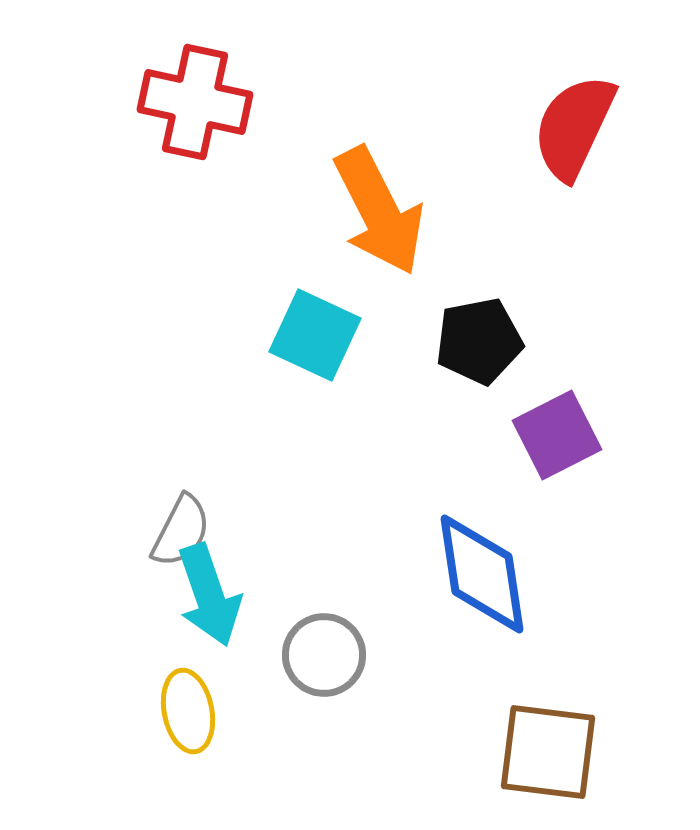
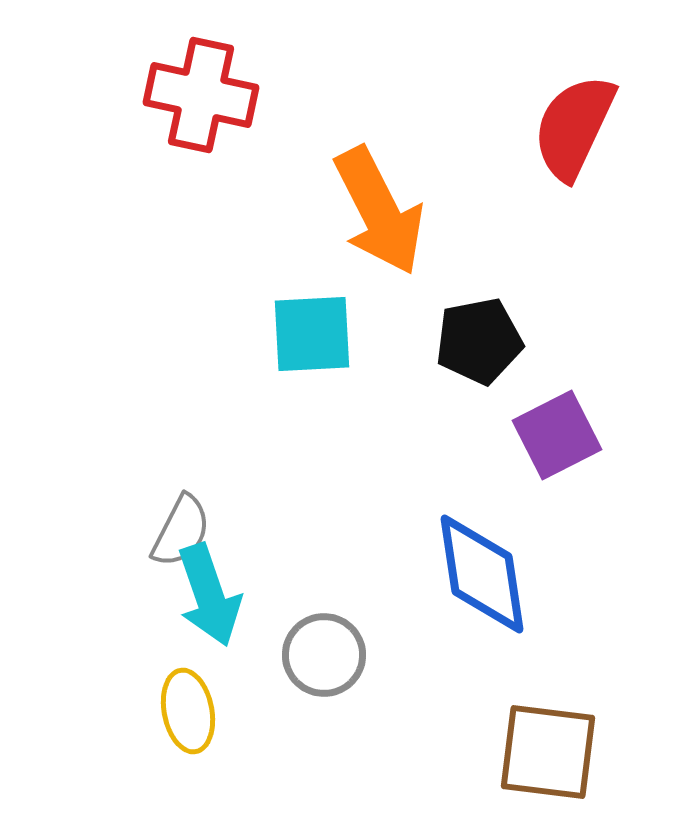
red cross: moved 6 px right, 7 px up
cyan square: moved 3 px left, 1 px up; rotated 28 degrees counterclockwise
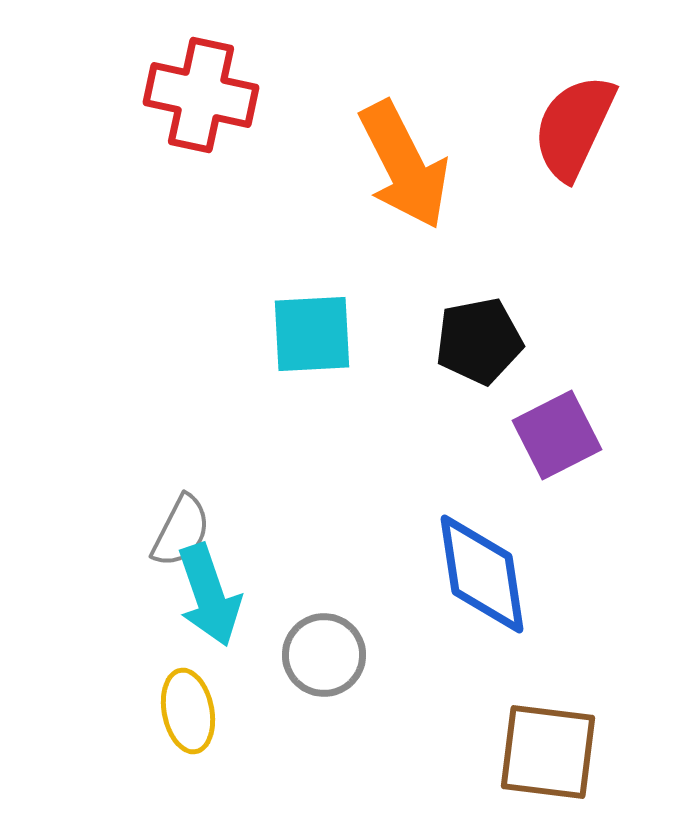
orange arrow: moved 25 px right, 46 px up
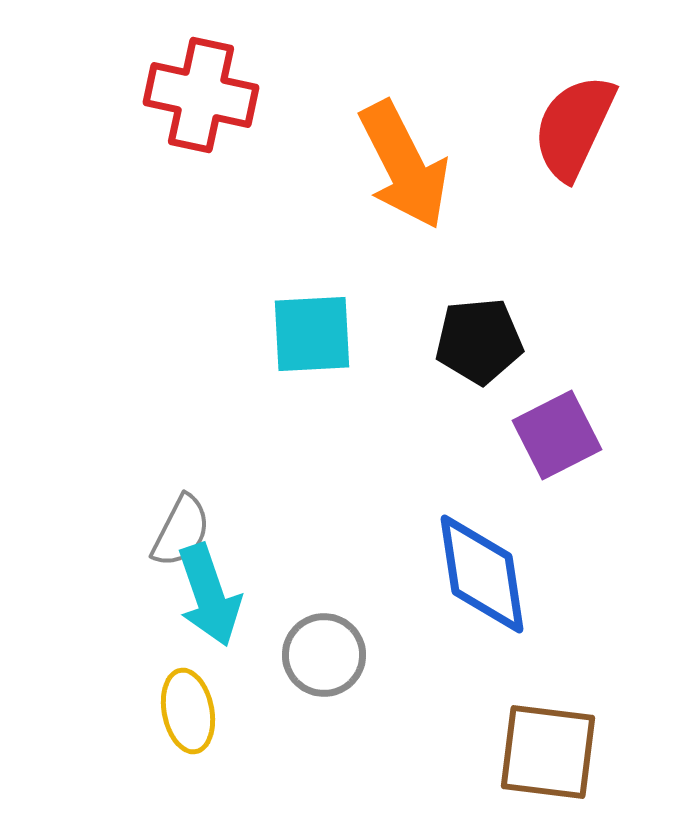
black pentagon: rotated 6 degrees clockwise
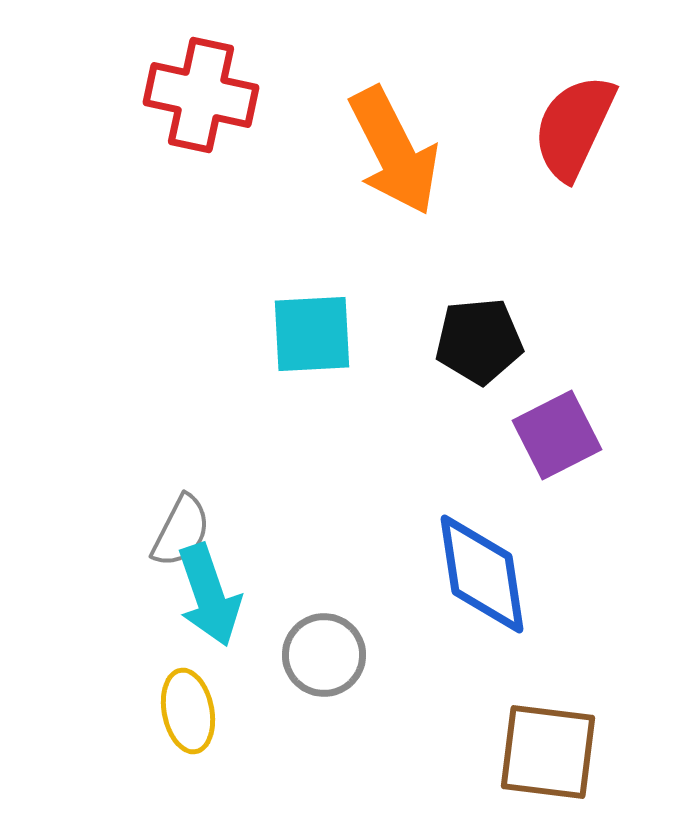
orange arrow: moved 10 px left, 14 px up
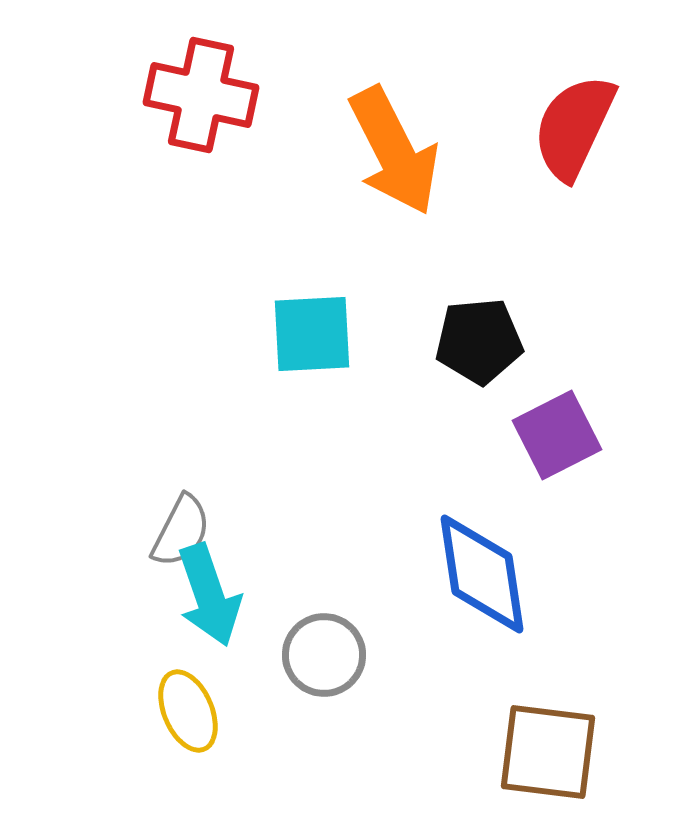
yellow ellipse: rotated 12 degrees counterclockwise
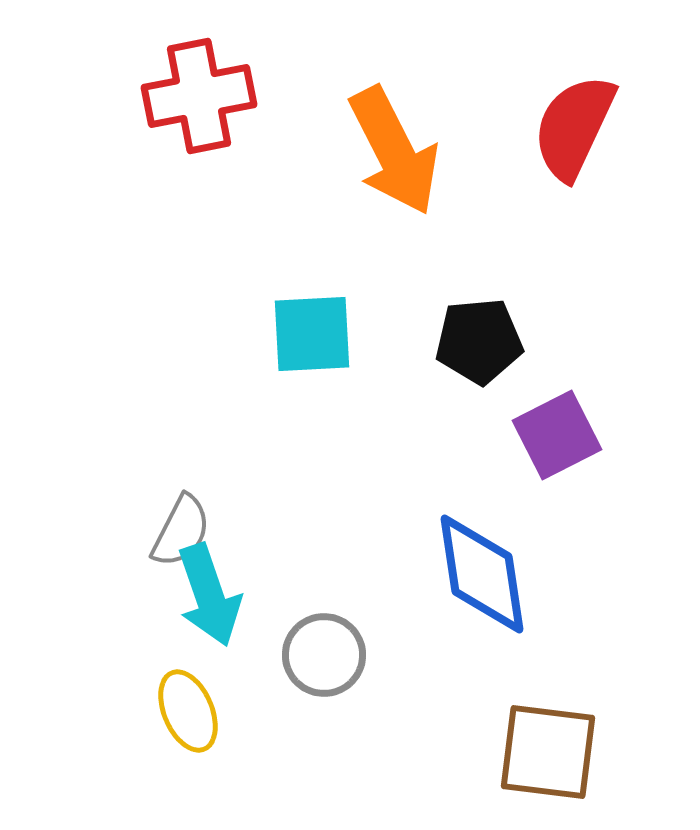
red cross: moved 2 px left, 1 px down; rotated 23 degrees counterclockwise
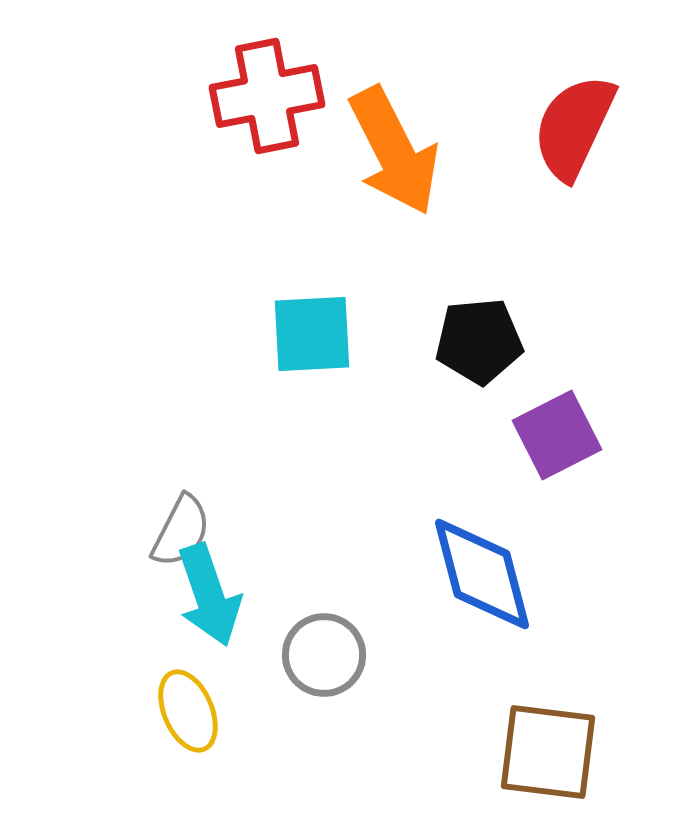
red cross: moved 68 px right
blue diamond: rotated 6 degrees counterclockwise
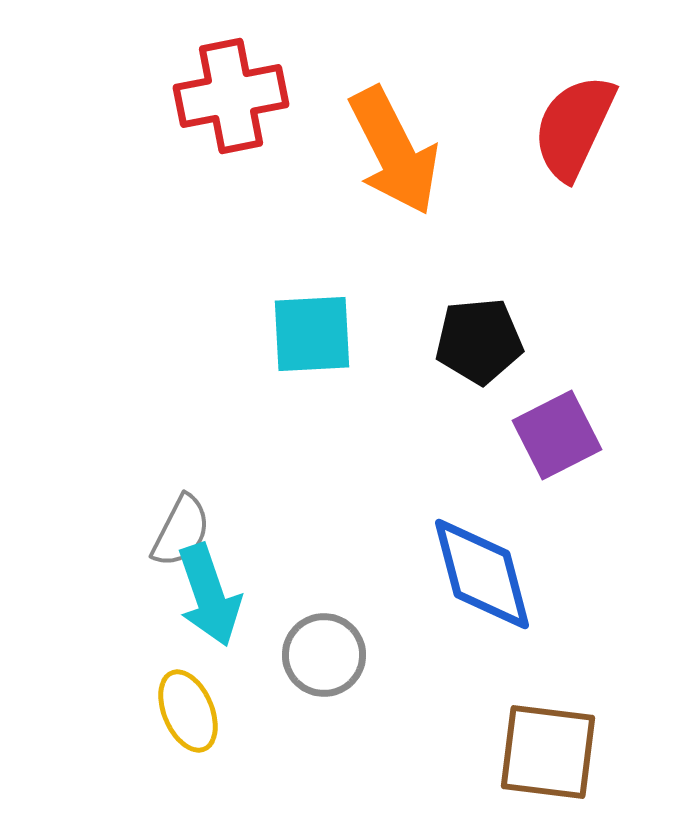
red cross: moved 36 px left
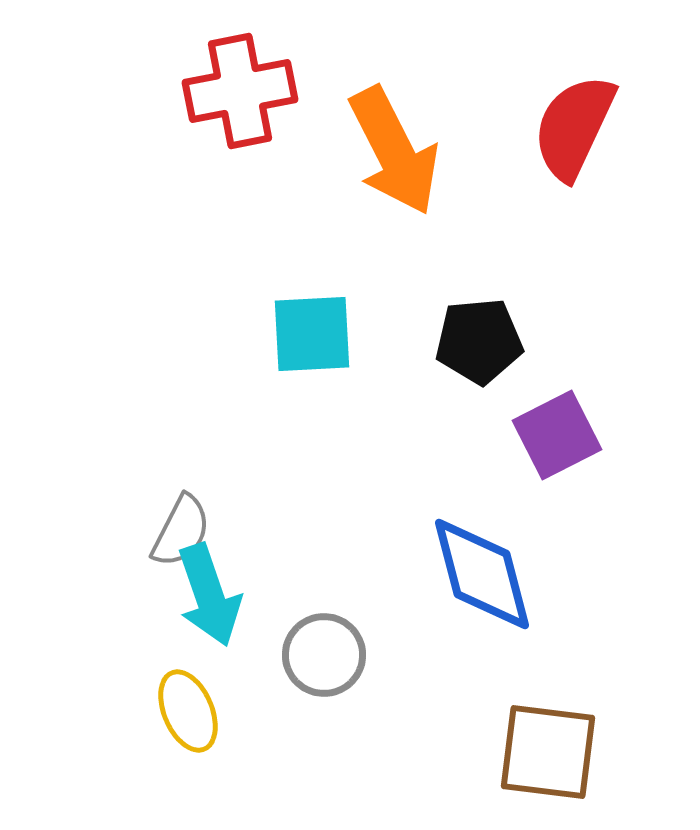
red cross: moved 9 px right, 5 px up
